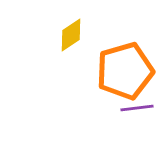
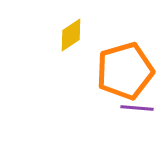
purple line: rotated 12 degrees clockwise
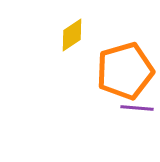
yellow diamond: moved 1 px right
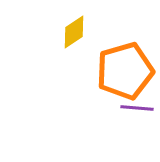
yellow diamond: moved 2 px right, 3 px up
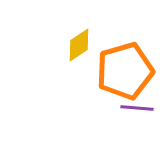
yellow diamond: moved 5 px right, 13 px down
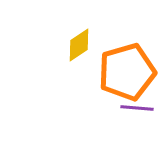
orange pentagon: moved 2 px right, 1 px down
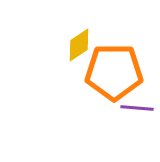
orange pentagon: moved 13 px left; rotated 16 degrees clockwise
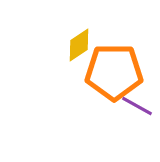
purple line: moved 2 px up; rotated 24 degrees clockwise
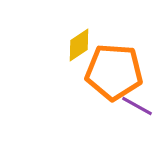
orange pentagon: rotated 4 degrees clockwise
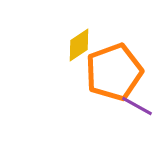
orange pentagon: rotated 24 degrees counterclockwise
